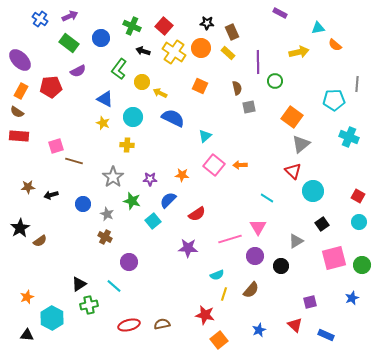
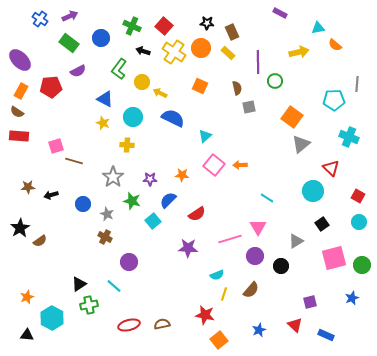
red triangle at (293, 171): moved 38 px right, 3 px up
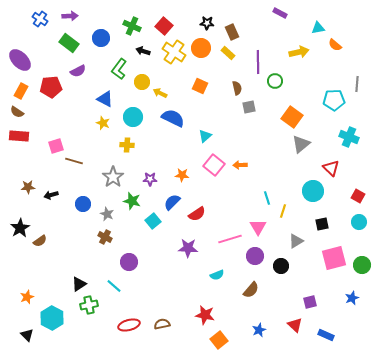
purple arrow at (70, 16): rotated 21 degrees clockwise
cyan line at (267, 198): rotated 40 degrees clockwise
blue semicircle at (168, 200): moved 4 px right, 2 px down
black square at (322, 224): rotated 24 degrees clockwise
yellow line at (224, 294): moved 59 px right, 83 px up
black triangle at (27, 335): rotated 40 degrees clockwise
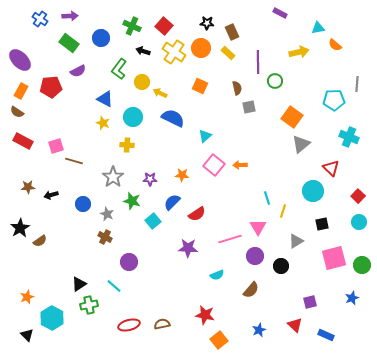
red rectangle at (19, 136): moved 4 px right, 5 px down; rotated 24 degrees clockwise
red square at (358, 196): rotated 16 degrees clockwise
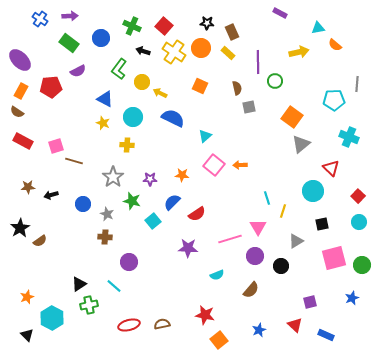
brown cross at (105, 237): rotated 24 degrees counterclockwise
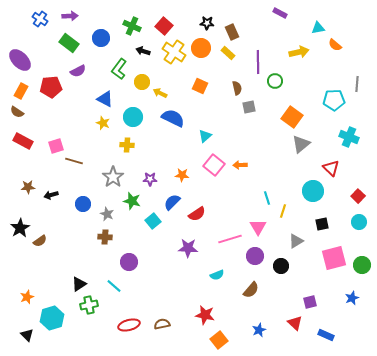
cyan hexagon at (52, 318): rotated 15 degrees clockwise
red triangle at (295, 325): moved 2 px up
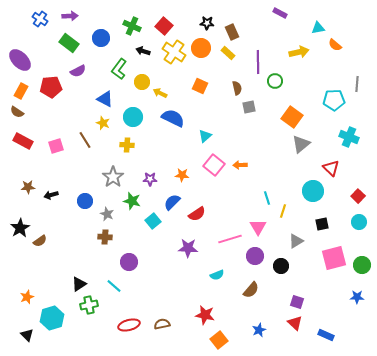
brown line at (74, 161): moved 11 px right, 21 px up; rotated 42 degrees clockwise
blue circle at (83, 204): moved 2 px right, 3 px up
blue star at (352, 298): moved 5 px right, 1 px up; rotated 24 degrees clockwise
purple square at (310, 302): moved 13 px left; rotated 32 degrees clockwise
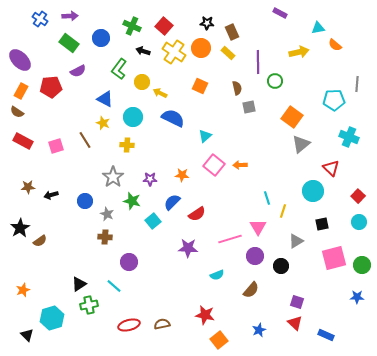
orange star at (27, 297): moved 4 px left, 7 px up
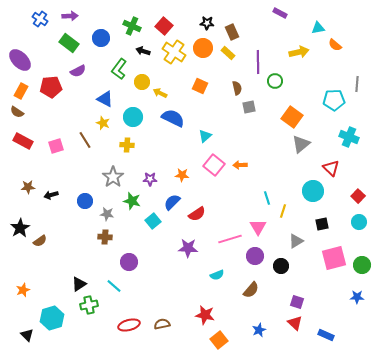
orange circle at (201, 48): moved 2 px right
gray star at (107, 214): rotated 16 degrees counterclockwise
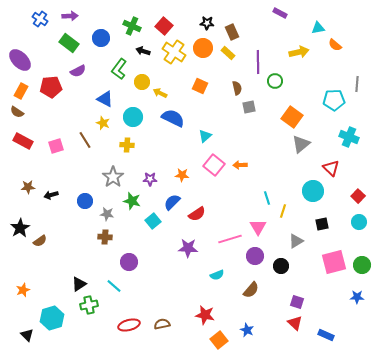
pink square at (334, 258): moved 4 px down
blue star at (259, 330): moved 12 px left; rotated 24 degrees counterclockwise
